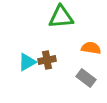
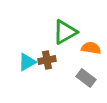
green triangle: moved 4 px right, 15 px down; rotated 24 degrees counterclockwise
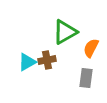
orange semicircle: rotated 72 degrees counterclockwise
gray rectangle: rotated 60 degrees clockwise
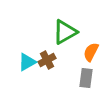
orange semicircle: moved 4 px down
brown cross: rotated 18 degrees counterclockwise
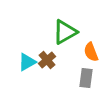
orange semicircle: rotated 48 degrees counterclockwise
brown cross: rotated 12 degrees counterclockwise
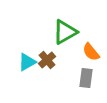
orange semicircle: rotated 18 degrees counterclockwise
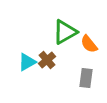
orange semicircle: moved 2 px left, 8 px up
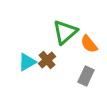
green triangle: rotated 12 degrees counterclockwise
gray rectangle: moved 2 px up; rotated 18 degrees clockwise
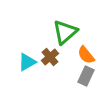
orange semicircle: moved 3 px left, 11 px down
brown cross: moved 3 px right, 3 px up
